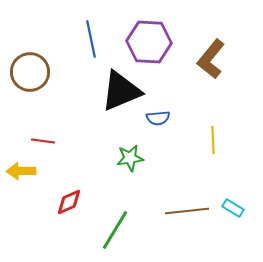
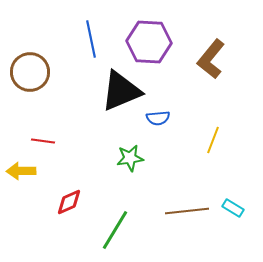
yellow line: rotated 24 degrees clockwise
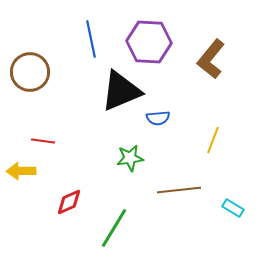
brown line: moved 8 px left, 21 px up
green line: moved 1 px left, 2 px up
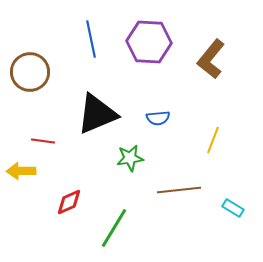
black triangle: moved 24 px left, 23 px down
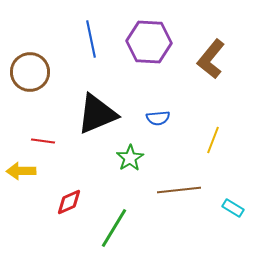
green star: rotated 24 degrees counterclockwise
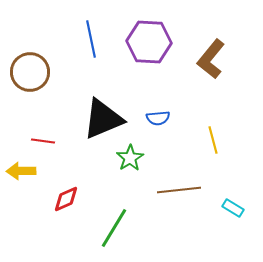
black triangle: moved 6 px right, 5 px down
yellow line: rotated 36 degrees counterclockwise
red diamond: moved 3 px left, 3 px up
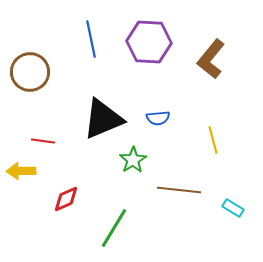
green star: moved 3 px right, 2 px down
brown line: rotated 12 degrees clockwise
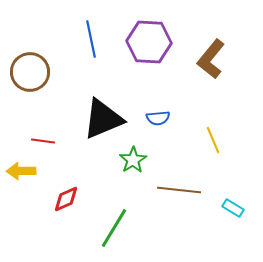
yellow line: rotated 8 degrees counterclockwise
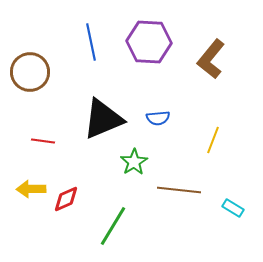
blue line: moved 3 px down
yellow line: rotated 44 degrees clockwise
green star: moved 1 px right, 2 px down
yellow arrow: moved 10 px right, 18 px down
green line: moved 1 px left, 2 px up
